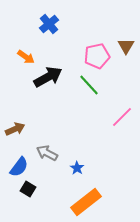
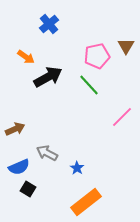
blue semicircle: rotated 30 degrees clockwise
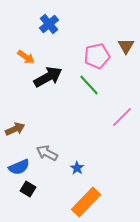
orange rectangle: rotated 8 degrees counterclockwise
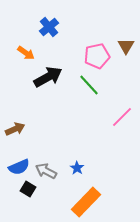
blue cross: moved 3 px down
orange arrow: moved 4 px up
gray arrow: moved 1 px left, 18 px down
